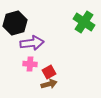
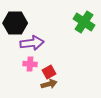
black hexagon: rotated 15 degrees clockwise
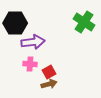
purple arrow: moved 1 px right, 1 px up
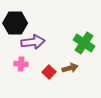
green cross: moved 21 px down
pink cross: moved 9 px left
red square: rotated 16 degrees counterclockwise
brown arrow: moved 21 px right, 16 px up
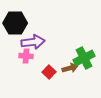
green cross: moved 15 px down; rotated 30 degrees clockwise
pink cross: moved 5 px right, 8 px up
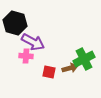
black hexagon: rotated 15 degrees clockwise
purple arrow: rotated 35 degrees clockwise
green cross: moved 1 px down
red square: rotated 32 degrees counterclockwise
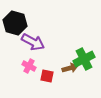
pink cross: moved 3 px right, 10 px down; rotated 24 degrees clockwise
red square: moved 2 px left, 4 px down
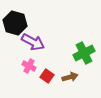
green cross: moved 6 px up
brown arrow: moved 9 px down
red square: rotated 24 degrees clockwise
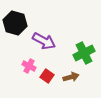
purple arrow: moved 11 px right, 1 px up
brown arrow: moved 1 px right
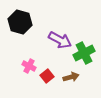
black hexagon: moved 5 px right, 1 px up
purple arrow: moved 16 px right, 1 px up
red square: rotated 16 degrees clockwise
